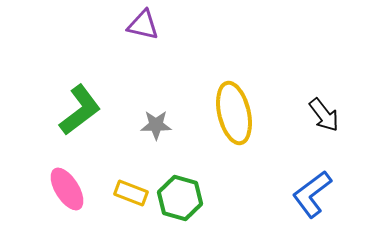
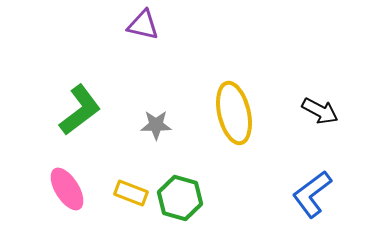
black arrow: moved 4 px left, 4 px up; rotated 24 degrees counterclockwise
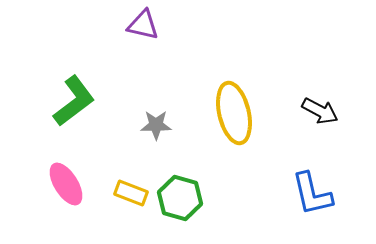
green L-shape: moved 6 px left, 9 px up
pink ellipse: moved 1 px left, 5 px up
blue L-shape: rotated 66 degrees counterclockwise
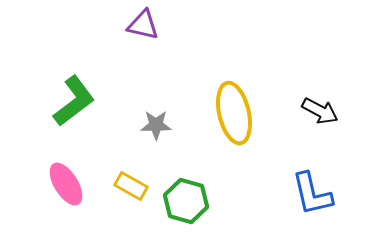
yellow rectangle: moved 7 px up; rotated 8 degrees clockwise
green hexagon: moved 6 px right, 3 px down
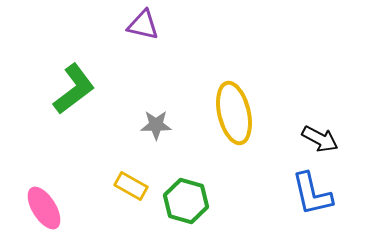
green L-shape: moved 12 px up
black arrow: moved 28 px down
pink ellipse: moved 22 px left, 24 px down
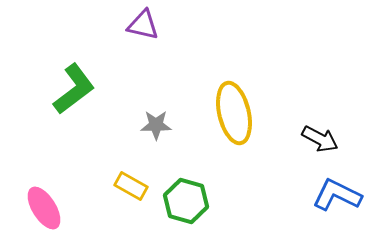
blue L-shape: moved 25 px right, 1 px down; rotated 129 degrees clockwise
